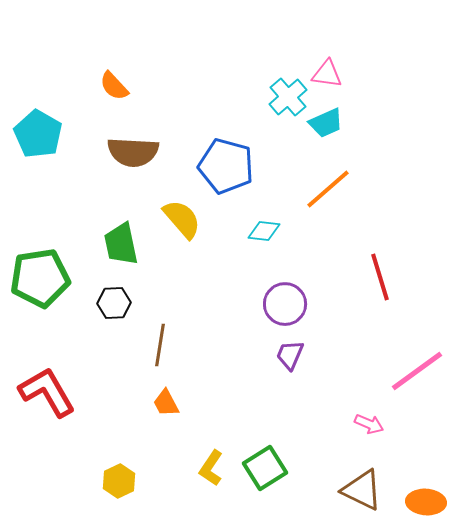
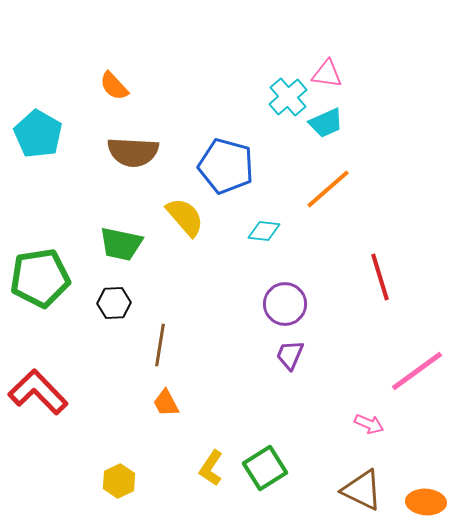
yellow semicircle: moved 3 px right, 2 px up
green trapezoid: rotated 66 degrees counterclockwise
red L-shape: moved 9 px left; rotated 14 degrees counterclockwise
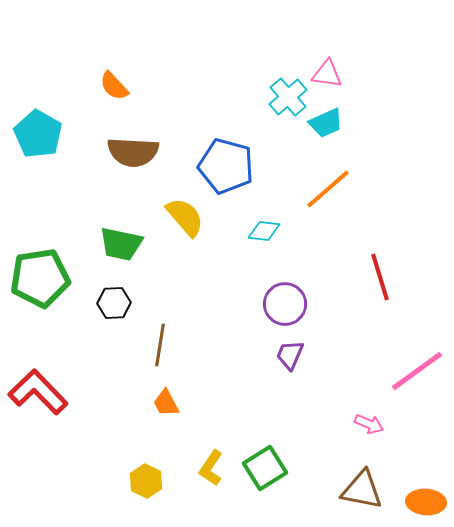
yellow hexagon: moved 27 px right; rotated 8 degrees counterclockwise
brown triangle: rotated 15 degrees counterclockwise
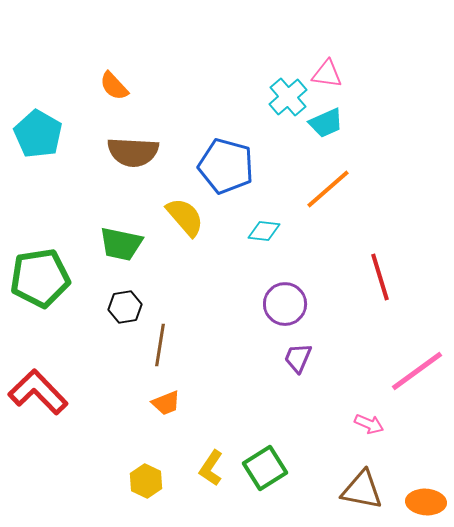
black hexagon: moved 11 px right, 4 px down; rotated 8 degrees counterclockwise
purple trapezoid: moved 8 px right, 3 px down
orange trapezoid: rotated 84 degrees counterclockwise
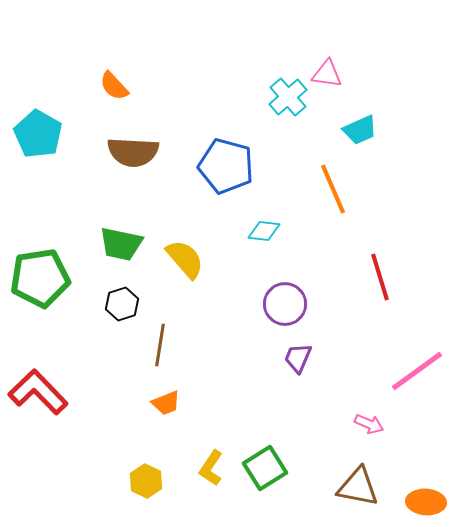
cyan trapezoid: moved 34 px right, 7 px down
orange line: moved 5 px right; rotated 72 degrees counterclockwise
yellow semicircle: moved 42 px down
black hexagon: moved 3 px left, 3 px up; rotated 8 degrees counterclockwise
brown triangle: moved 4 px left, 3 px up
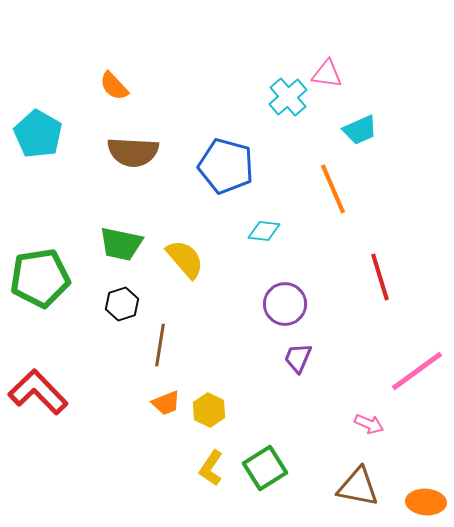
yellow hexagon: moved 63 px right, 71 px up
